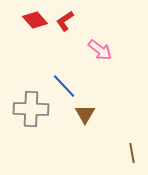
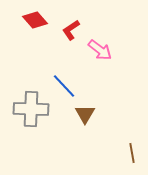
red L-shape: moved 6 px right, 9 px down
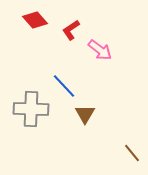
brown line: rotated 30 degrees counterclockwise
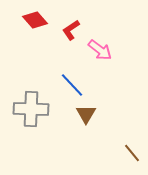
blue line: moved 8 px right, 1 px up
brown triangle: moved 1 px right
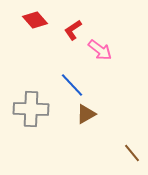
red L-shape: moved 2 px right
brown triangle: rotated 30 degrees clockwise
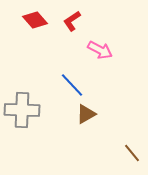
red L-shape: moved 1 px left, 9 px up
pink arrow: rotated 10 degrees counterclockwise
gray cross: moved 9 px left, 1 px down
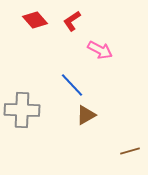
brown triangle: moved 1 px down
brown line: moved 2 px left, 2 px up; rotated 66 degrees counterclockwise
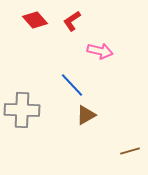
pink arrow: moved 1 px down; rotated 15 degrees counterclockwise
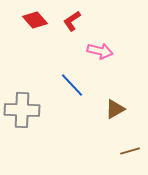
brown triangle: moved 29 px right, 6 px up
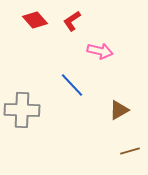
brown triangle: moved 4 px right, 1 px down
